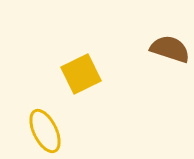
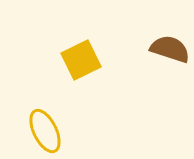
yellow square: moved 14 px up
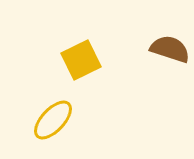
yellow ellipse: moved 8 px right, 11 px up; rotated 69 degrees clockwise
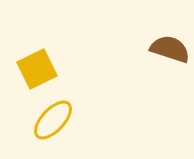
yellow square: moved 44 px left, 9 px down
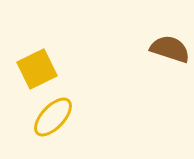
yellow ellipse: moved 3 px up
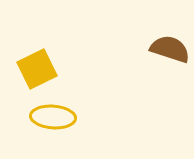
yellow ellipse: rotated 51 degrees clockwise
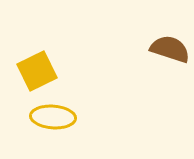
yellow square: moved 2 px down
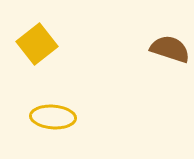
yellow square: moved 27 px up; rotated 12 degrees counterclockwise
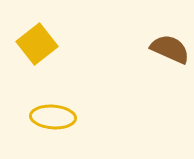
brown semicircle: rotated 6 degrees clockwise
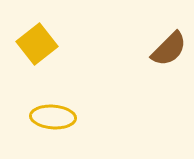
brown semicircle: moved 1 px left; rotated 111 degrees clockwise
